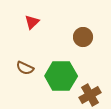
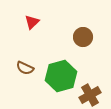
green hexagon: rotated 16 degrees counterclockwise
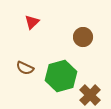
brown cross: rotated 15 degrees counterclockwise
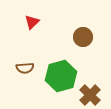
brown semicircle: rotated 30 degrees counterclockwise
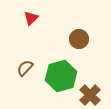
red triangle: moved 1 px left, 4 px up
brown circle: moved 4 px left, 2 px down
brown semicircle: rotated 138 degrees clockwise
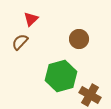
red triangle: moved 1 px down
brown semicircle: moved 5 px left, 26 px up
brown cross: rotated 15 degrees counterclockwise
